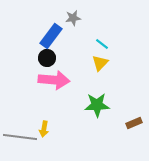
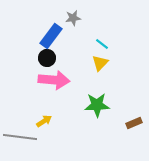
yellow arrow: moved 8 px up; rotated 133 degrees counterclockwise
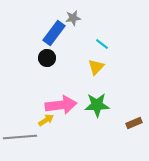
blue rectangle: moved 3 px right, 3 px up
yellow triangle: moved 4 px left, 4 px down
pink arrow: moved 7 px right, 25 px down; rotated 12 degrees counterclockwise
yellow arrow: moved 2 px right, 1 px up
gray line: rotated 12 degrees counterclockwise
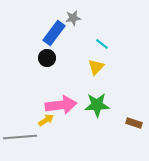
brown rectangle: rotated 42 degrees clockwise
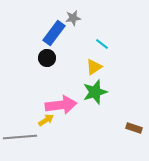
yellow triangle: moved 2 px left; rotated 12 degrees clockwise
green star: moved 2 px left, 13 px up; rotated 15 degrees counterclockwise
brown rectangle: moved 5 px down
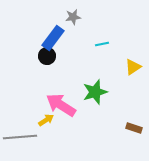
gray star: moved 1 px up
blue rectangle: moved 1 px left, 5 px down
cyan line: rotated 48 degrees counterclockwise
black circle: moved 2 px up
yellow triangle: moved 39 px right
pink arrow: rotated 140 degrees counterclockwise
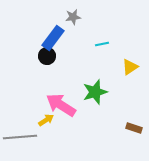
yellow triangle: moved 3 px left
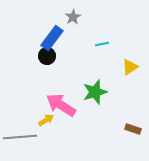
gray star: rotated 21 degrees counterclockwise
blue rectangle: moved 1 px left
brown rectangle: moved 1 px left, 1 px down
